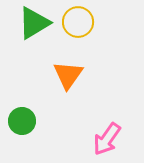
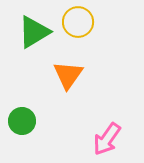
green triangle: moved 9 px down
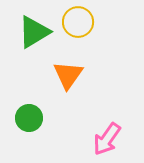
green circle: moved 7 px right, 3 px up
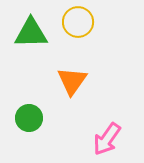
green triangle: moved 3 px left, 1 px down; rotated 30 degrees clockwise
orange triangle: moved 4 px right, 6 px down
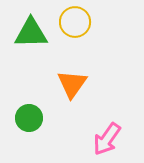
yellow circle: moved 3 px left
orange triangle: moved 3 px down
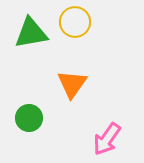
green triangle: rotated 9 degrees counterclockwise
